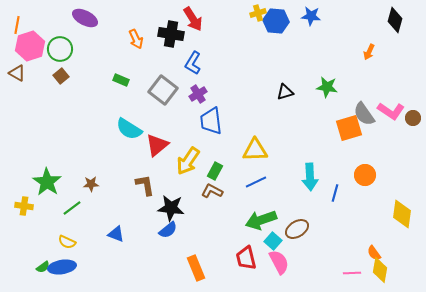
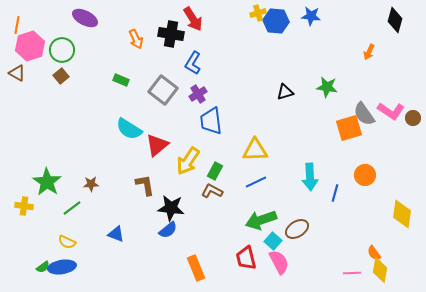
green circle at (60, 49): moved 2 px right, 1 px down
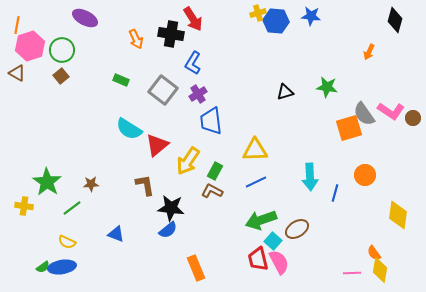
yellow diamond at (402, 214): moved 4 px left, 1 px down
red trapezoid at (246, 258): moved 12 px right, 1 px down
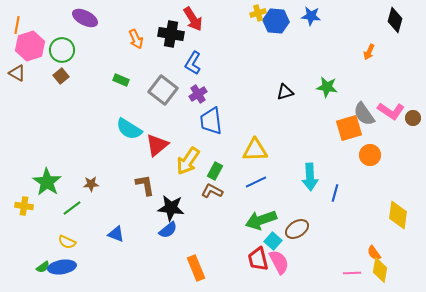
orange circle at (365, 175): moved 5 px right, 20 px up
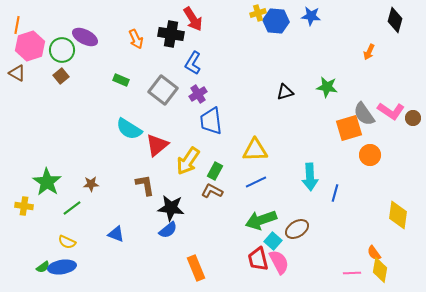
purple ellipse at (85, 18): moved 19 px down
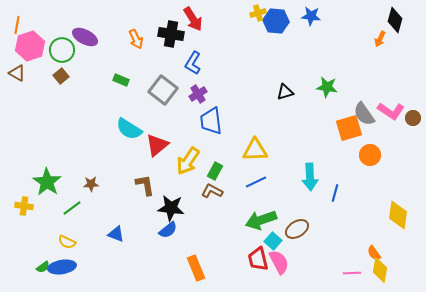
orange arrow at (369, 52): moved 11 px right, 13 px up
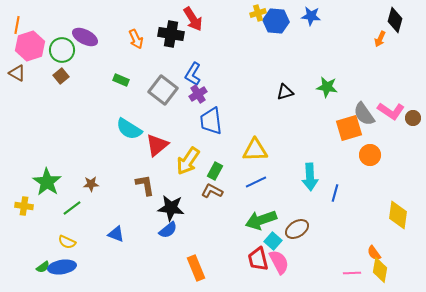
blue L-shape at (193, 63): moved 11 px down
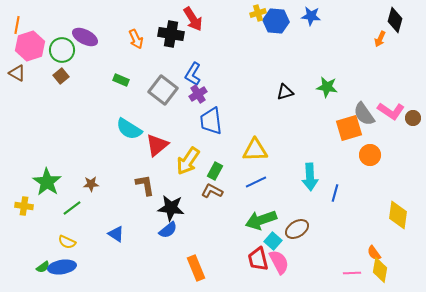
blue triangle at (116, 234): rotated 12 degrees clockwise
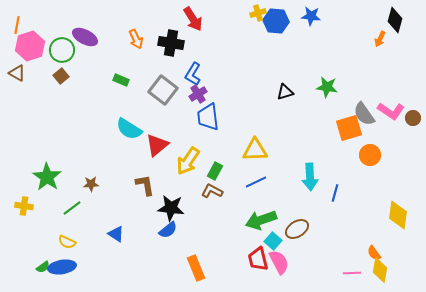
black cross at (171, 34): moved 9 px down
blue trapezoid at (211, 121): moved 3 px left, 4 px up
green star at (47, 182): moved 5 px up
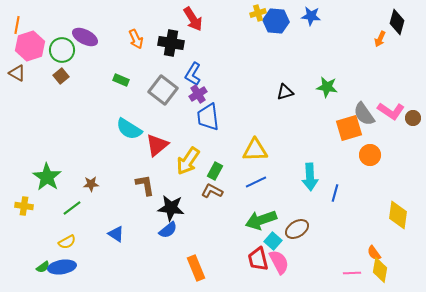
black diamond at (395, 20): moved 2 px right, 2 px down
yellow semicircle at (67, 242): rotated 54 degrees counterclockwise
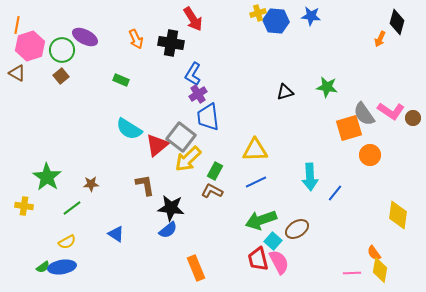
gray square at (163, 90): moved 18 px right, 47 px down
yellow arrow at (188, 161): moved 2 px up; rotated 12 degrees clockwise
blue line at (335, 193): rotated 24 degrees clockwise
